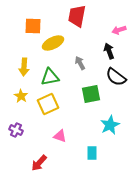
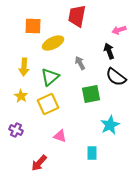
green triangle: rotated 30 degrees counterclockwise
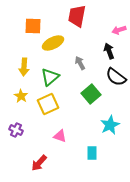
green square: rotated 30 degrees counterclockwise
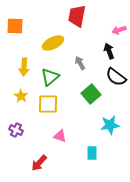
orange square: moved 18 px left
yellow square: rotated 25 degrees clockwise
cyan star: rotated 18 degrees clockwise
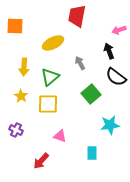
red arrow: moved 2 px right, 2 px up
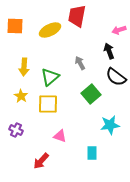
yellow ellipse: moved 3 px left, 13 px up
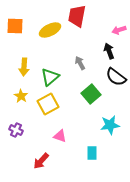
yellow square: rotated 30 degrees counterclockwise
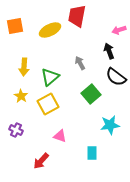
orange square: rotated 12 degrees counterclockwise
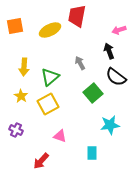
green square: moved 2 px right, 1 px up
